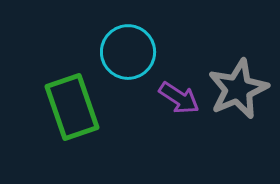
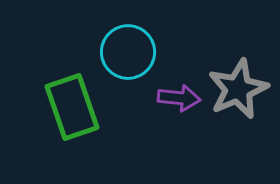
purple arrow: rotated 27 degrees counterclockwise
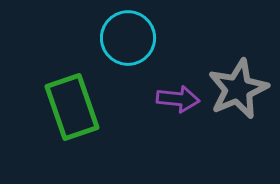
cyan circle: moved 14 px up
purple arrow: moved 1 px left, 1 px down
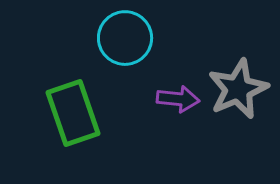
cyan circle: moved 3 px left
green rectangle: moved 1 px right, 6 px down
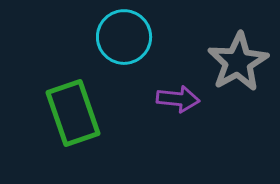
cyan circle: moved 1 px left, 1 px up
gray star: moved 27 px up; rotated 6 degrees counterclockwise
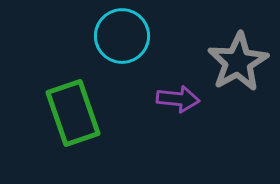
cyan circle: moved 2 px left, 1 px up
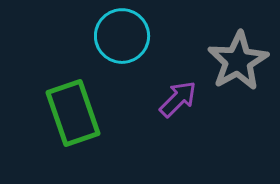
gray star: moved 1 px up
purple arrow: rotated 51 degrees counterclockwise
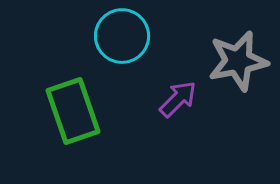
gray star: rotated 18 degrees clockwise
green rectangle: moved 2 px up
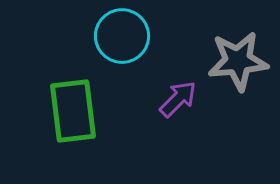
gray star: rotated 6 degrees clockwise
green rectangle: rotated 12 degrees clockwise
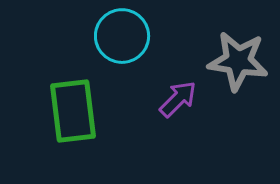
gray star: rotated 14 degrees clockwise
